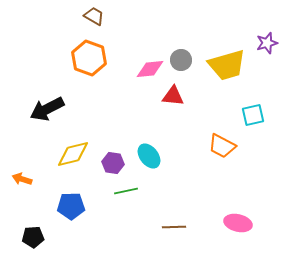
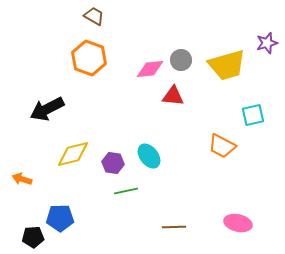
blue pentagon: moved 11 px left, 12 px down
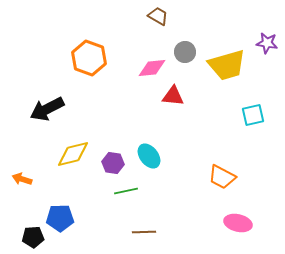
brown trapezoid: moved 64 px right
purple star: rotated 25 degrees clockwise
gray circle: moved 4 px right, 8 px up
pink diamond: moved 2 px right, 1 px up
orange trapezoid: moved 31 px down
brown line: moved 30 px left, 5 px down
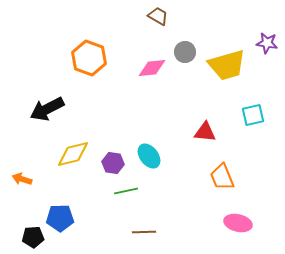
red triangle: moved 32 px right, 36 px down
orange trapezoid: rotated 40 degrees clockwise
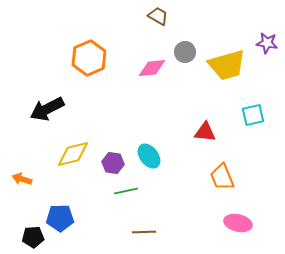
orange hexagon: rotated 16 degrees clockwise
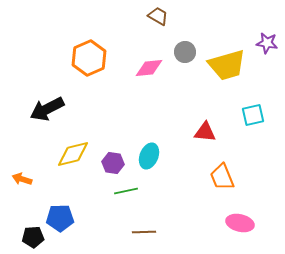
pink diamond: moved 3 px left
cyan ellipse: rotated 60 degrees clockwise
pink ellipse: moved 2 px right
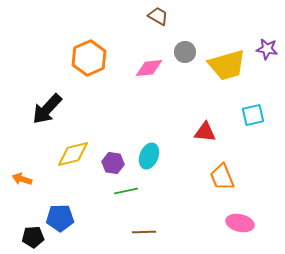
purple star: moved 6 px down
black arrow: rotated 20 degrees counterclockwise
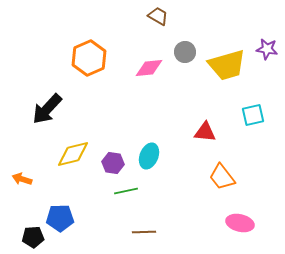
orange trapezoid: rotated 16 degrees counterclockwise
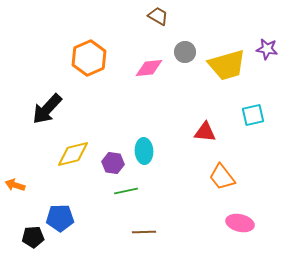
cyan ellipse: moved 5 px left, 5 px up; rotated 25 degrees counterclockwise
orange arrow: moved 7 px left, 6 px down
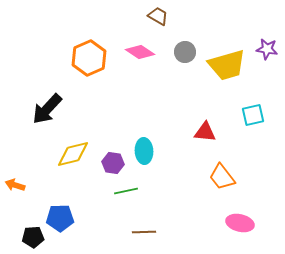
pink diamond: moved 9 px left, 16 px up; rotated 40 degrees clockwise
